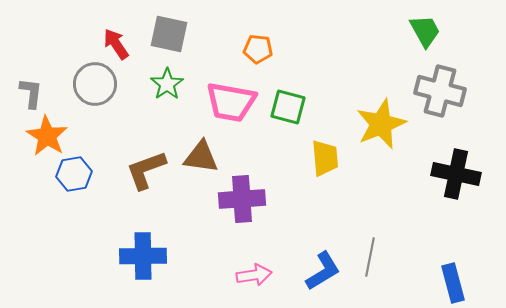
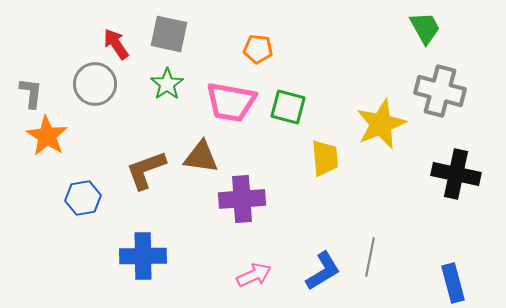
green trapezoid: moved 3 px up
blue hexagon: moved 9 px right, 24 px down
pink arrow: rotated 16 degrees counterclockwise
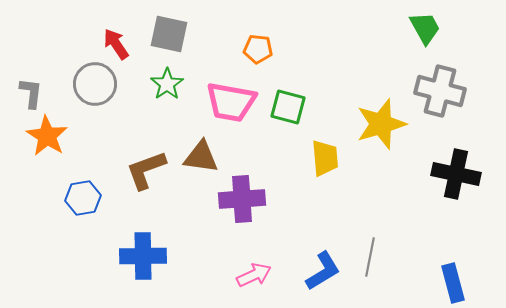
yellow star: rotated 6 degrees clockwise
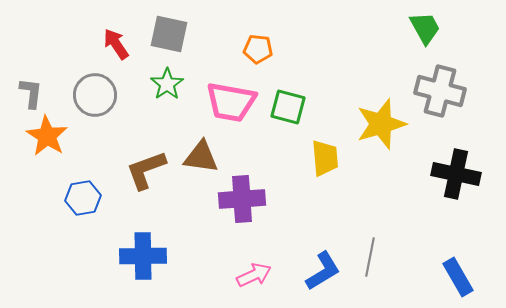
gray circle: moved 11 px down
blue rectangle: moved 5 px right, 6 px up; rotated 15 degrees counterclockwise
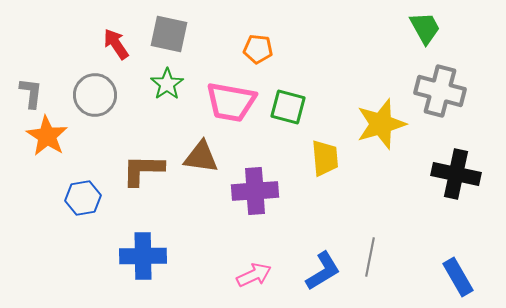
brown L-shape: moved 3 px left; rotated 21 degrees clockwise
purple cross: moved 13 px right, 8 px up
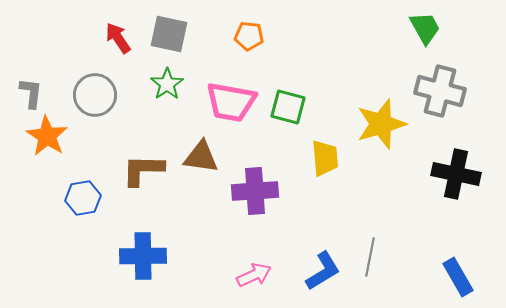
red arrow: moved 2 px right, 6 px up
orange pentagon: moved 9 px left, 13 px up
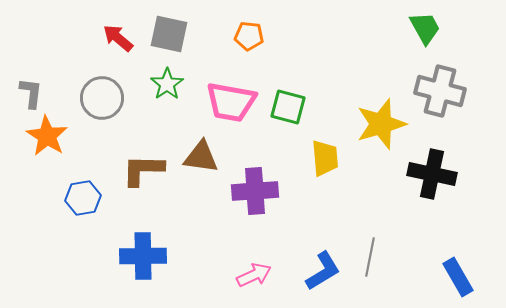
red arrow: rotated 16 degrees counterclockwise
gray circle: moved 7 px right, 3 px down
black cross: moved 24 px left
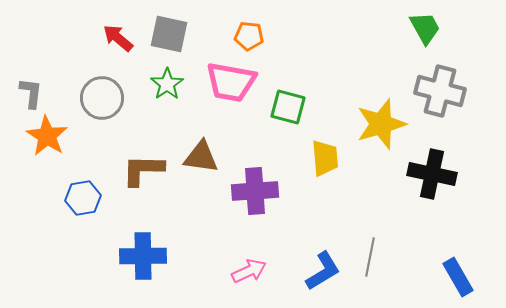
pink trapezoid: moved 20 px up
pink arrow: moved 5 px left, 4 px up
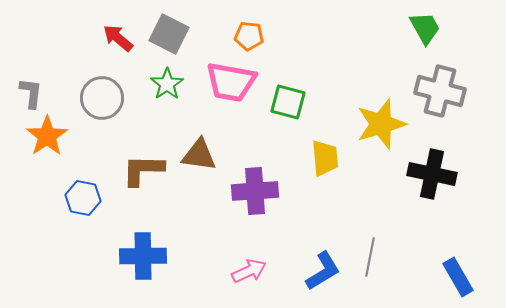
gray square: rotated 15 degrees clockwise
green square: moved 5 px up
orange star: rotated 6 degrees clockwise
brown triangle: moved 2 px left, 2 px up
blue hexagon: rotated 20 degrees clockwise
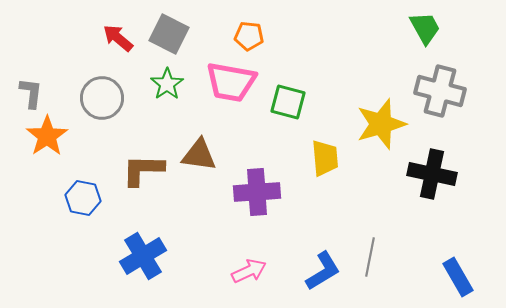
purple cross: moved 2 px right, 1 px down
blue cross: rotated 30 degrees counterclockwise
